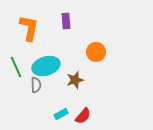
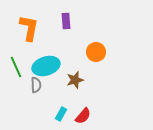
cyan rectangle: rotated 32 degrees counterclockwise
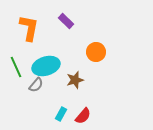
purple rectangle: rotated 42 degrees counterclockwise
gray semicircle: rotated 42 degrees clockwise
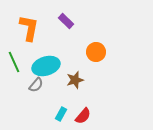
green line: moved 2 px left, 5 px up
